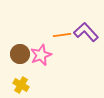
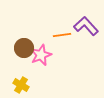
purple L-shape: moved 6 px up
brown circle: moved 4 px right, 6 px up
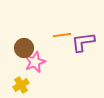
purple L-shape: moved 3 px left, 16 px down; rotated 55 degrees counterclockwise
pink star: moved 6 px left, 7 px down
yellow cross: rotated 28 degrees clockwise
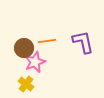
orange line: moved 15 px left, 6 px down
purple L-shape: rotated 85 degrees clockwise
yellow cross: moved 5 px right, 1 px up; rotated 21 degrees counterclockwise
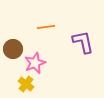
orange line: moved 1 px left, 14 px up
brown circle: moved 11 px left, 1 px down
pink star: moved 1 px down
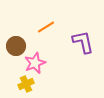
orange line: rotated 24 degrees counterclockwise
brown circle: moved 3 px right, 3 px up
yellow cross: rotated 28 degrees clockwise
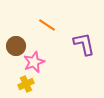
orange line: moved 1 px right, 2 px up; rotated 66 degrees clockwise
purple L-shape: moved 1 px right, 2 px down
pink star: moved 1 px left, 1 px up
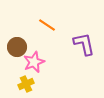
brown circle: moved 1 px right, 1 px down
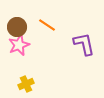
brown circle: moved 20 px up
pink star: moved 15 px left, 17 px up
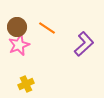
orange line: moved 3 px down
purple L-shape: rotated 60 degrees clockwise
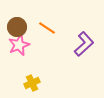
yellow cross: moved 6 px right, 1 px up
